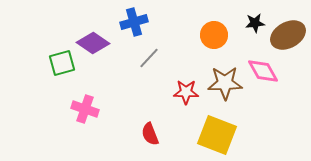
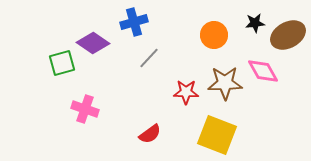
red semicircle: rotated 105 degrees counterclockwise
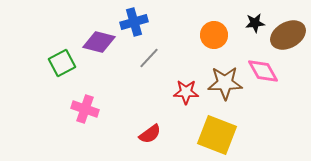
purple diamond: moved 6 px right, 1 px up; rotated 20 degrees counterclockwise
green square: rotated 12 degrees counterclockwise
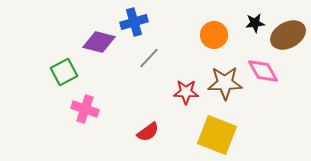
green square: moved 2 px right, 9 px down
red semicircle: moved 2 px left, 2 px up
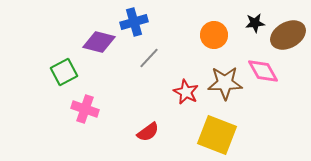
red star: rotated 25 degrees clockwise
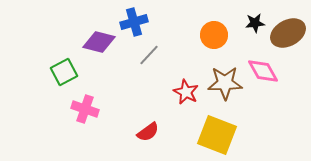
brown ellipse: moved 2 px up
gray line: moved 3 px up
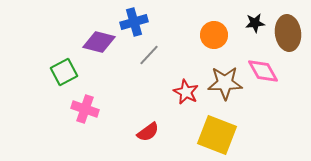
brown ellipse: rotated 68 degrees counterclockwise
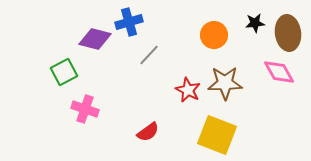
blue cross: moved 5 px left
purple diamond: moved 4 px left, 3 px up
pink diamond: moved 16 px right, 1 px down
red star: moved 2 px right, 2 px up
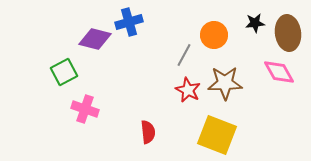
gray line: moved 35 px right; rotated 15 degrees counterclockwise
red semicircle: rotated 60 degrees counterclockwise
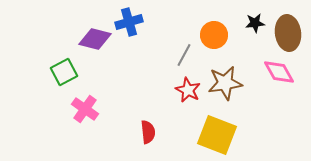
brown star: rotated 8 degrees counterclockwise
pink cross: rotated 16 degrees clockwise
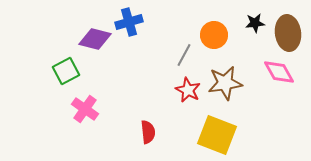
green square: moved 2 px right, 1 px up
